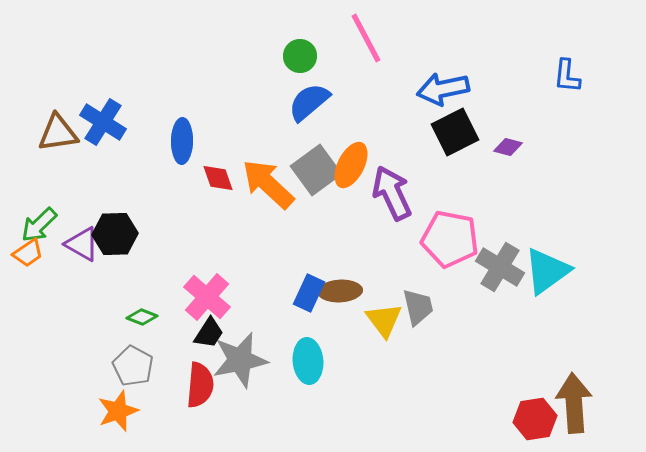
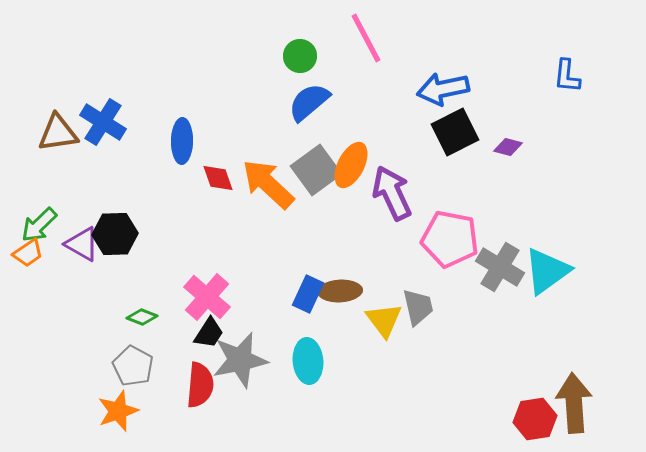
blue rectangle: moved 1 px left, 1 px down
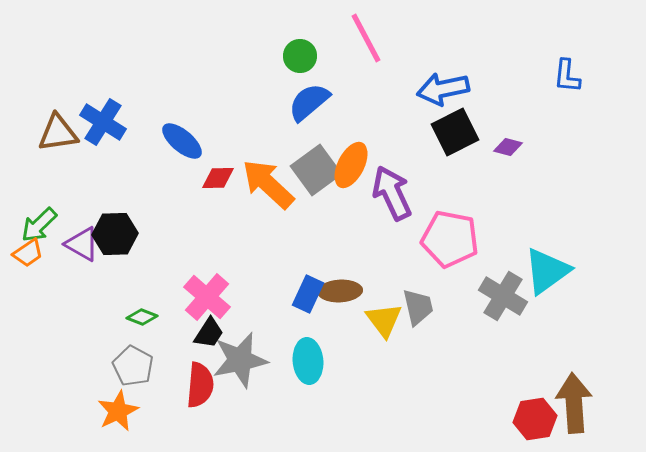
blue ellipse: rotated 51 degrees counterclockwise
red diamond: rotated 72 degrees counterclockwise
gray cross: moved 3 px right, 29 px down
orange star: rotated 6 degrees counterclockwise
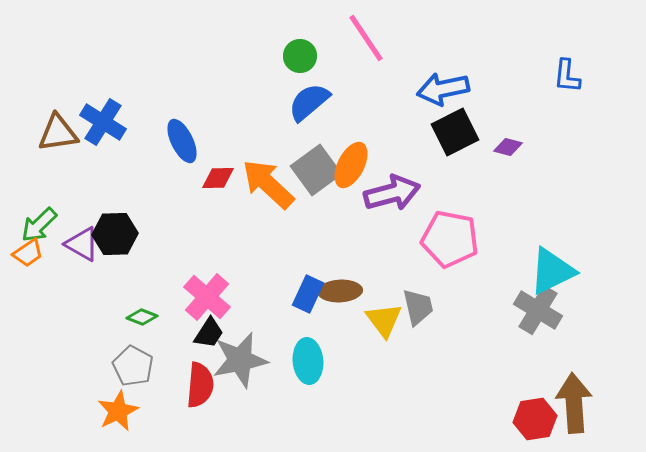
pink line: rotated 6 degrees counterclockwise
blue ellipse: rotated 24 degrees clockwise
purple arrow: rotated 100 degrees clockwise
cyan triangle: moved 5 px right; rotated 10 degrees clockwise
gray cross: moved 35 px right, 14 px down
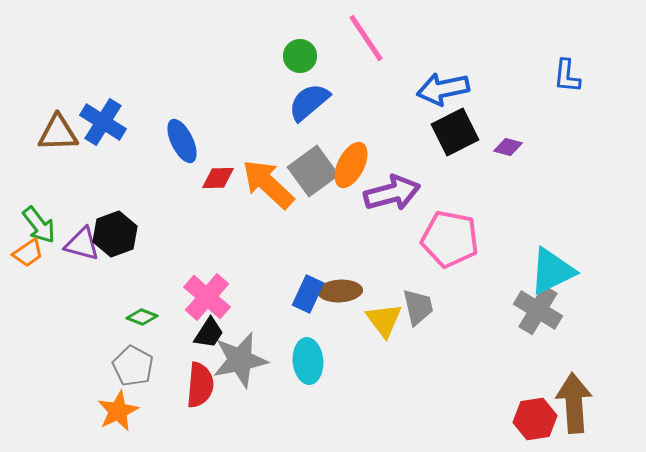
brown triangle: rotated 6 degrees clockwise
gray square: moved 3 px left, 1 px down
green arrow: rotated 84 degrees counterclockwise
black hexagon: rotated 18 degrees counterclockwise
purple triangle: rotated 15 degrees counterclockwise
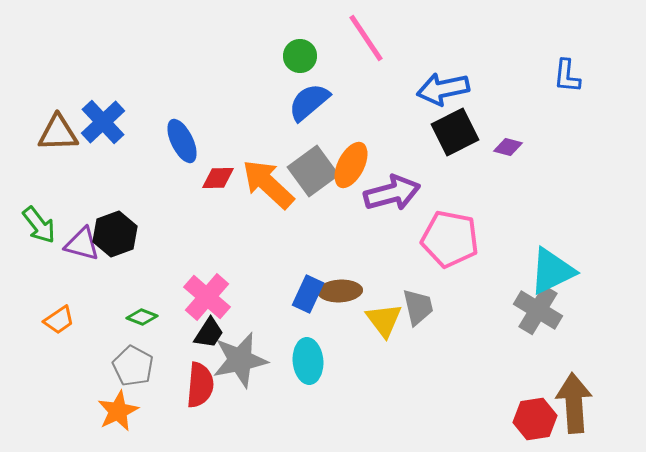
blue cross: rotated 15 degrees clockwise
orange trapezoid: moved 31 px right, 67 px down
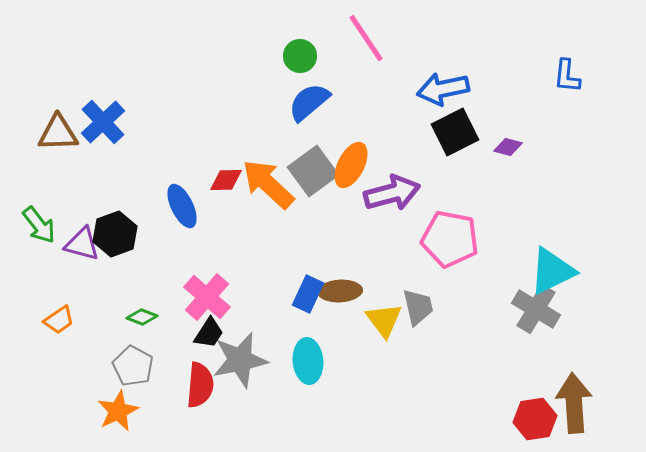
blue ellipse: moved 65 px down
red diamond: moved 8 px right, 2 px down
gray cross: moved 2 px left, 1 px up
